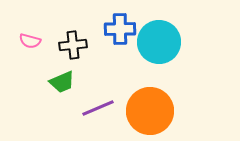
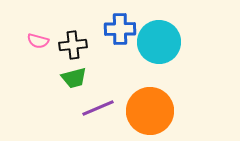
pink semicircle: moved 8 px right
green trapezoid: moved 12 px right, 4 px up; rotated 8 degrees clockwise
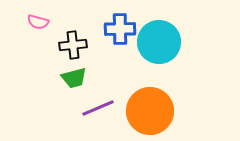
pink semicircle: moved 19 px up
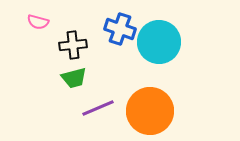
blue cross: rotated 20 degrees clockwise
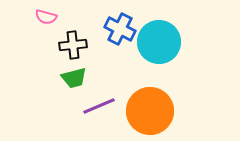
pink semicircle: moved 8 px right, 5 px up
blue cross: rotated 8 degrees clockwise
purple line: moved 1 px right, 2 px up
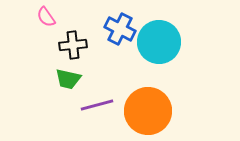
pink semicircle: rotated 40 degrees clockwise
green trapezoid: moved 6 px left, 1 px down; rotated 28 degrees clockwise
purple line: moved 2 px left, 1 px up; rotated 8 degrees clockwise
orange circle: moved 2 px left
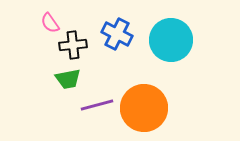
pink semicircle: moved 4 px right, 6 px down
blue cross: moved 3 px left, 5 px down
cyan circle: moved 12 px right, 2 px up
green trapezoid: rotated 24 degrees counterclockwise
orange circle: moved 4 px left, 3 px up
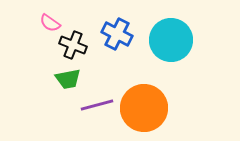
pink semicircle: rotated 20 degrees counterclockwise
black cross: rotated 28 degrees clockwise
